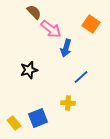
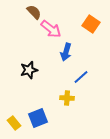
blue arrow: moved 4 px down
yellow cross: moved 1 px left, 5 px up
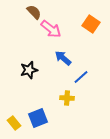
blue arrow: moved 3 px left, 6 px down; rotated 114 degrees clockwise
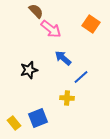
brown semicircle: moved 2 px right, 1 px up
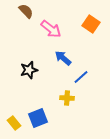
brown semicircle: moved 10 px left
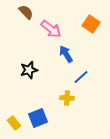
brown semicircle: moved 1 px down
blue arrow: moved 3 px right, 4 px up; rotated 18 degrees clockwise
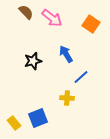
pink arrow: moved 1 px right, 11 px up
black star: moved 4 px right, 9 px up
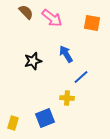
orange square: moved 1 px right, 1 px up; rotated 24 degrees counterclockwise
blue square: moved 7 px right
yellow rectangle: moved 1 px left; rotated 56 degrees clockwise
